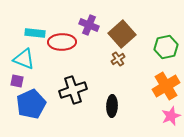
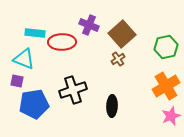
blue pentagon: moved 3 px right; rotated 16 degrees clockwise
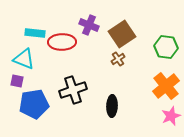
brown square: rotated 8 degrees clockwise
green hexagon: rotated 20 degrees clockwise
orange cross: rotated 8 degrees counterclockwise
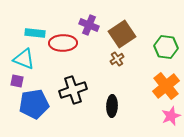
red ellipse: moved 1 px right, 1 px down
brown cross: moved 1 px left
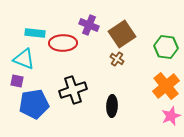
brown cross: rotated 24 degrees counterclockwise
